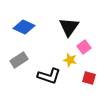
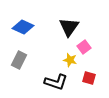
blue diamond: moved 1 px left
gray rectangle: rotated 30 degrees counterclockwise
black L-shape: moved 7 px right, 6 px down
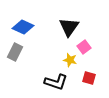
gray rectangle: moved 4 px left, 8 px up
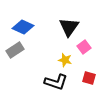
gray rectangle: moved 2 px up; rotated 30 degrees clockwise
yellow star: moved 5 px left
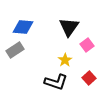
blue diamond: rotated 20 degrees counterclockwise
pink square: moved 3 px right, 2 px up
yellow star: rotated 24 degrees clockwise
red square: rotated 32 degrees clockwise
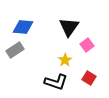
red square: rotated 16 degrees counterclockwise
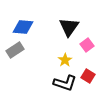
red square: moved 1 px left, 2 px up
black L-shape: moved 9 px right, 1 px down
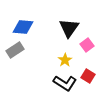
black triangle: moved 1 px down
black L-shape: rotated 15 degrees clockwise
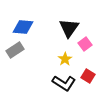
pink square: moved 2 px left, 1 px up
yellow star: moved 1 px up
black L-shape: moved 1 px left
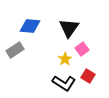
blue diamond: moved 7 px right, 1 px up
pink square: moved 3 px left, 5 px down
